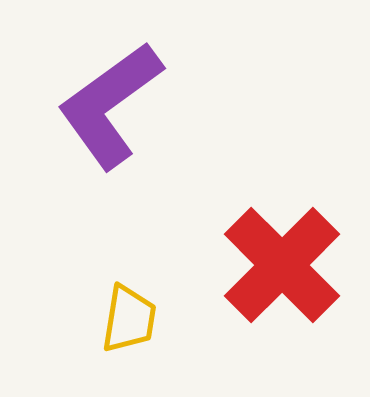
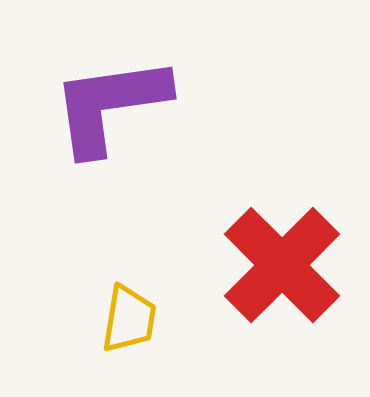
purple L-shape: rotated 28 degrees clockwise
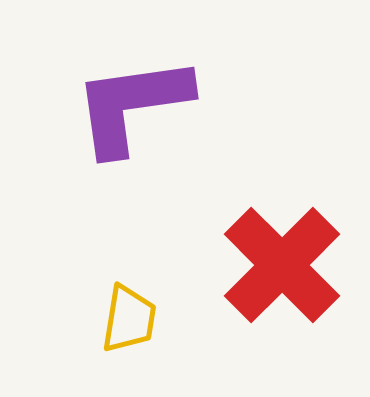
purple L-shape: moved 22 px right
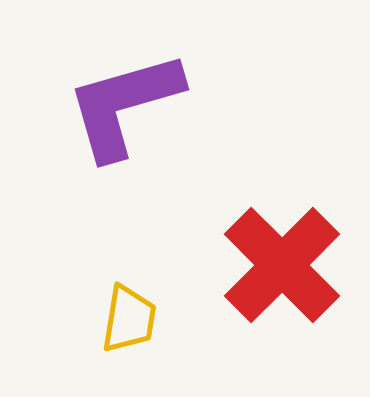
purple L-shape: moved 8 px left; rotated 8 degrees counterclockwise
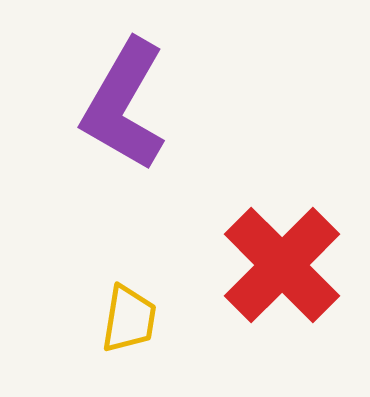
purple L-shape: rotated 44 degrees counterclockwise
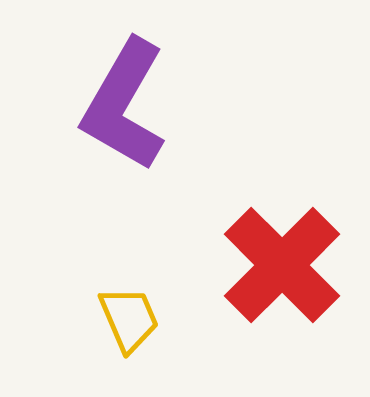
yellow trapezoid: rotated 32 degrees counterclockwise
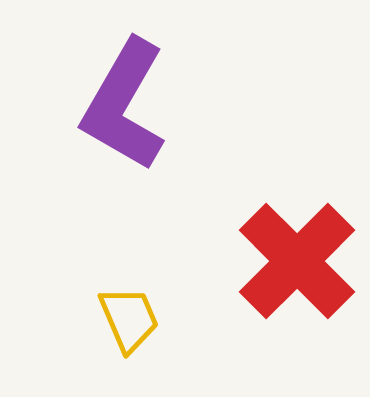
red cross: moved 15 px right, 4 px up
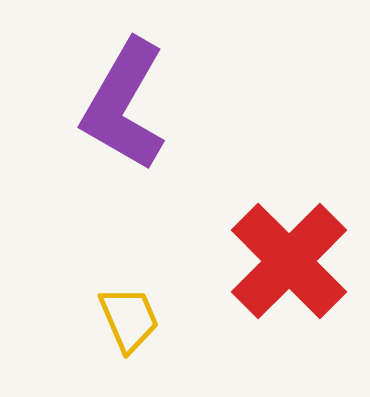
red cross: moved 8 px left
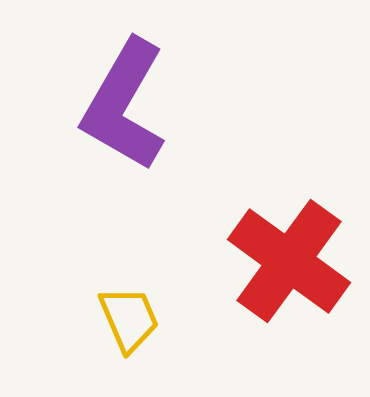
red cross: rotated 9 degrees counterclockwise
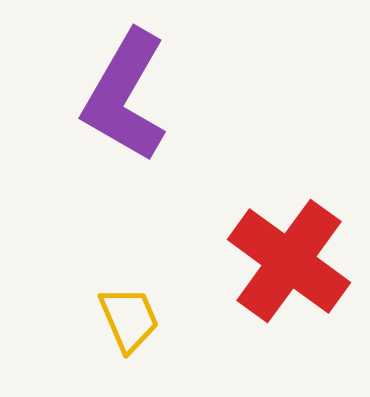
purple L-shape: moved 1 px right, 9 px up
